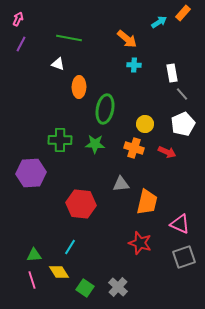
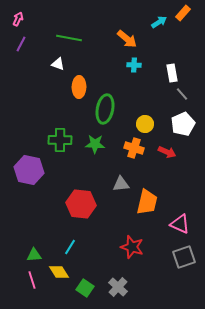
purple hexagon: moved 2 px left, 3 px up; rotated 16 degrees clockwise
red star: moved 8 px left, 4 px down
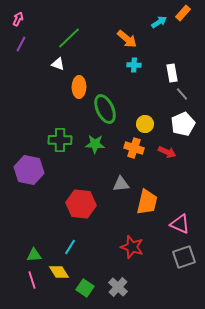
green line: rotated 55 degrees counterclockwise
green ellipse: rotated 36 degrees counterclockwise
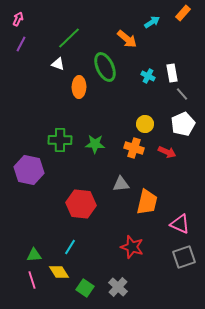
cyan arrow: moved 7 px left
cyan cross: moved 14 px right, 11 px down; rotated 24 degrees clockwise
green ellipse: moved 42 px up
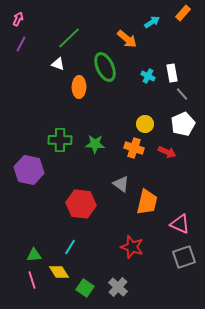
gray triangle: rotated 42 degrees clockwise
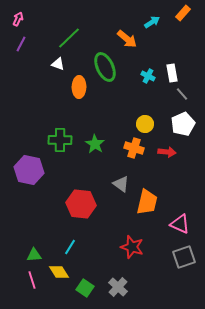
green star: rotated 30 degrees clockwise
red arrow: rotated 18 degrees counterclockwise
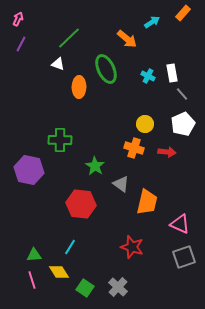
green ellipse: moved 1 px right, 2 px down
green star: moved 22 px down
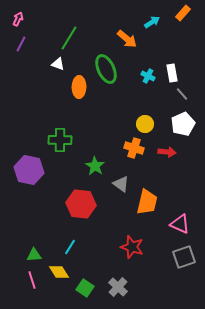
green line: rotated 15 degrees counterclockwise
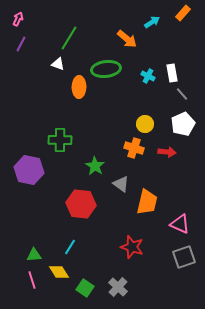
green ellipse: rotated 72 degrees counterclockwise
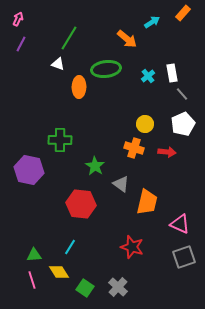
cyan cross: rotated 24 degrees clockwise
